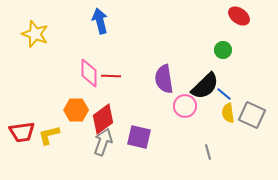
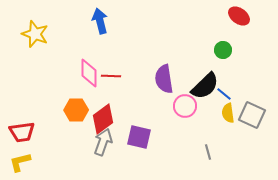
yellow L-shape: moved 29 px left, 27 px down
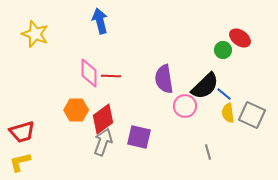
red ellipse: moved 1 px right, 22 px down
red trapezoid: rotated 8 degrees counterclockwise
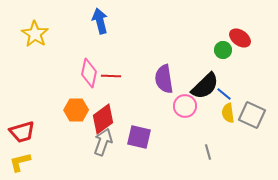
yellow star: rotated 12 degrees clockwise
pink diamond: rotated 12 degrees clockwise
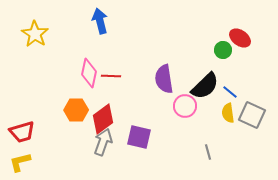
blue line: moved 6 px right, 2 px up
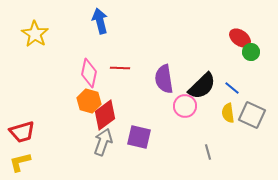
green circle: moved 28 px right, 2 px down
red line: moved 9 px right, 8 px up
black semicircle: moved 3 px left
blue line: moved 2 px right, 4 px up
orange hexagon: moved 13 px right, 9 px up; rotated 15 degrees clockwise
red diamond: moved 2 px right, 4 px up
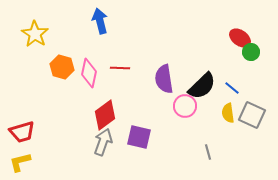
orange hexagon: moved 27 px left, 34 px up
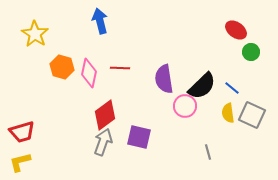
red ellipse: moved 4 px left, 8 px up
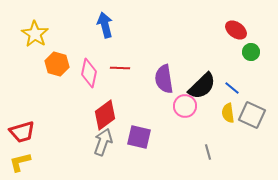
blue arrow: moved 5 px right, 4 px down
orange hexagon: moved 5 px left, 3 px up
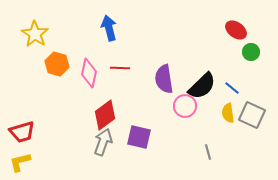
blue arrow: moved 4 px right, 3 px down
